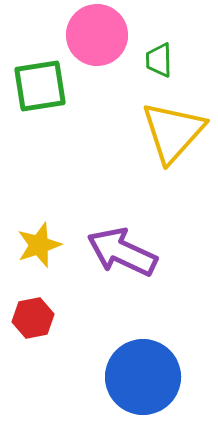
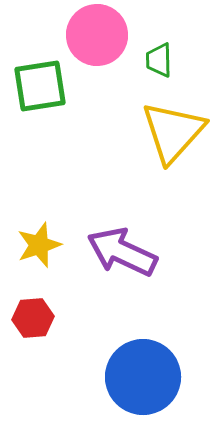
red hexagon: rotated 6 degrees clockwise
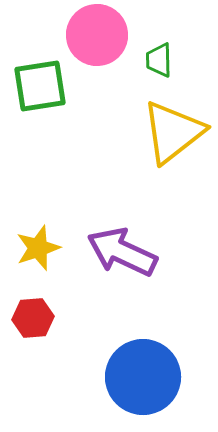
yellow triangle: rotated 10 degrees clockwise
yellow star: moved 1 px left, 3 px down
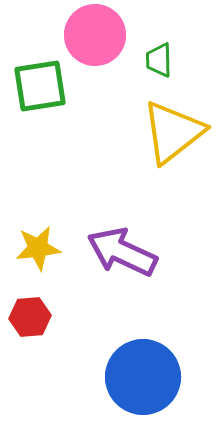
pink circle: moved 2 px left
yellow star: rotated 12 degrees clockwise
red hexagon: moved 3 px left, 1 px up
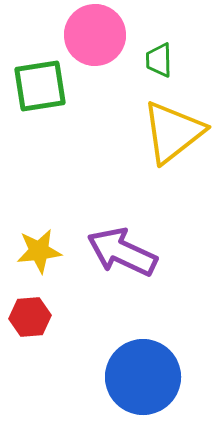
yellow star: moved 1 px right, 3 px down
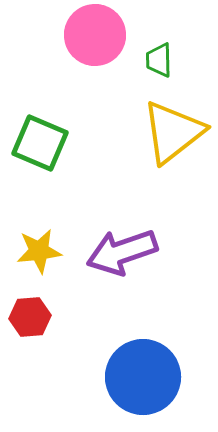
green square: moved 57 px down; rotated 32 degrees clockwise
purple arrow: rotated 44 degrees counterclockwise
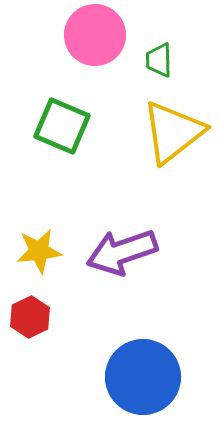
green square: moved 22 px right, 17 px up
red hexagon: rotated 21 degrees counterclockwise
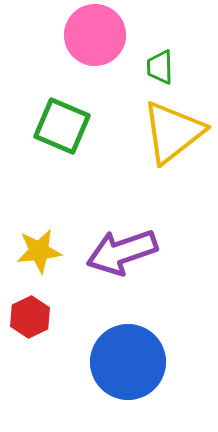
green trapezoid: moved 1 px right, 7 px down
blue circle: moved 15 px left, 15 px up
